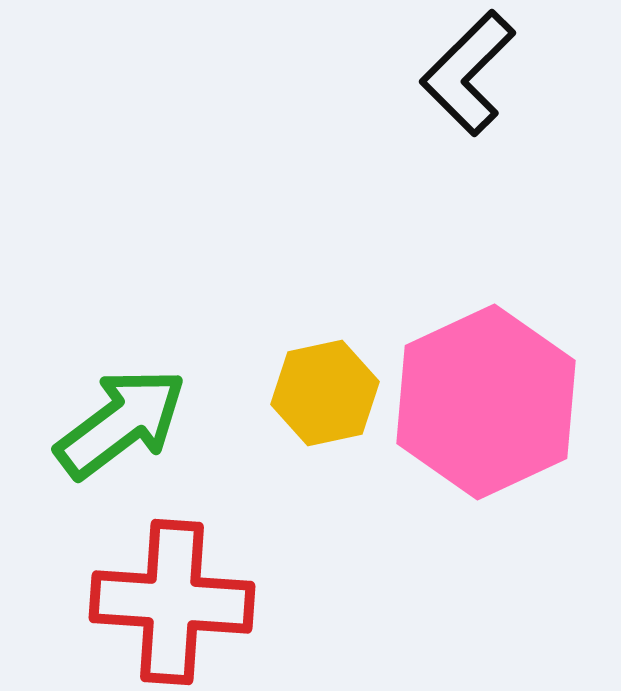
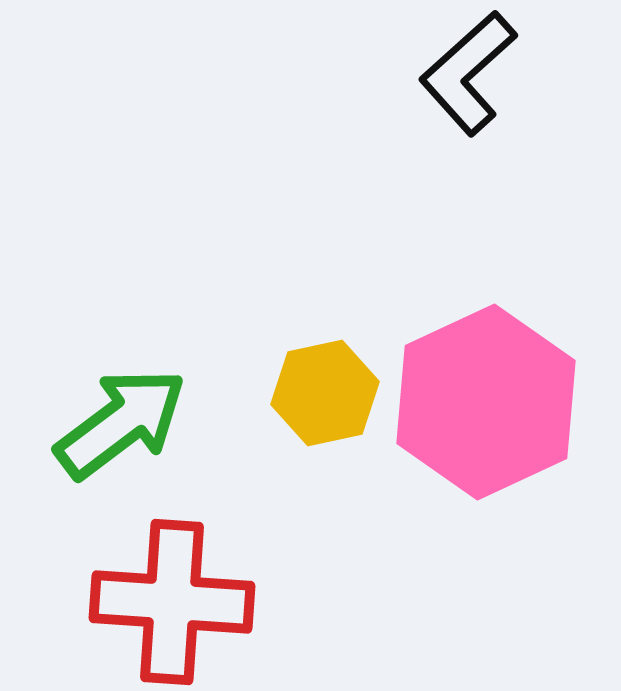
black L-shape: rotated 3 degrees clockwise
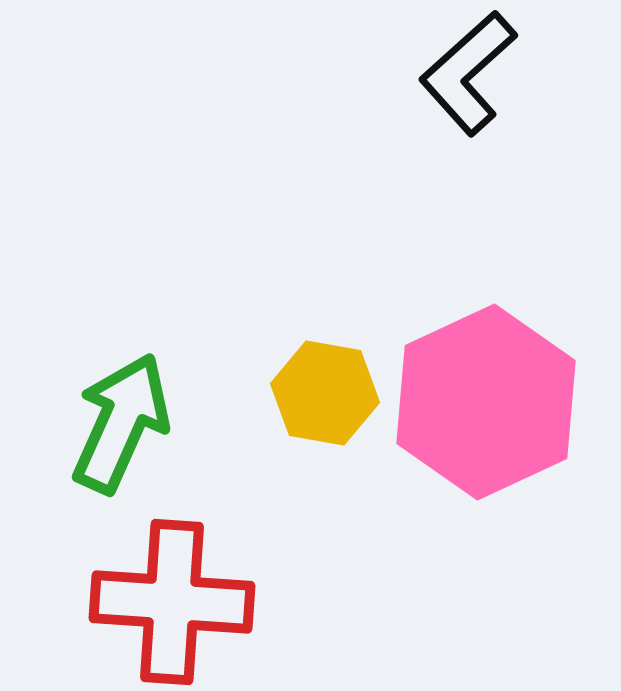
yellow hexagon: rotated 22 degrees clockwise
green arrow: rotated 29 degrees counterclockwise
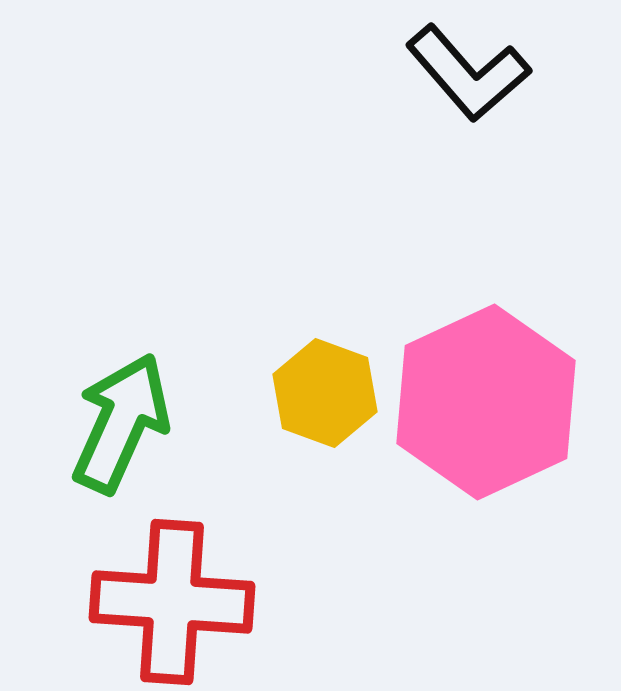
black L-shape: rotated 89 degrees counterclockwise
yellow hexagon: rotated 10 degrees clockwise
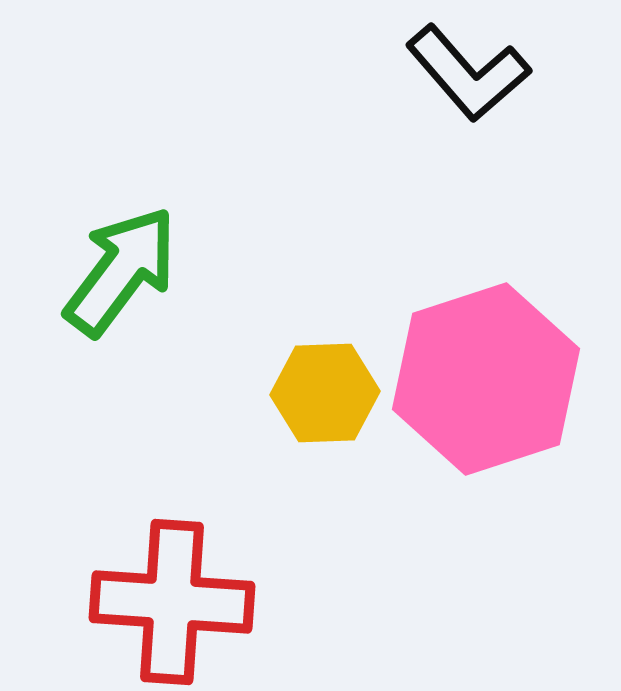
yellow hexagon: rotated 22 degrees counterclockwise
pink hexagon: moved 23 px up; rotated 7 degrees clockwise
green arrow: moved 152 px up; rotated 13 degrees clockwise
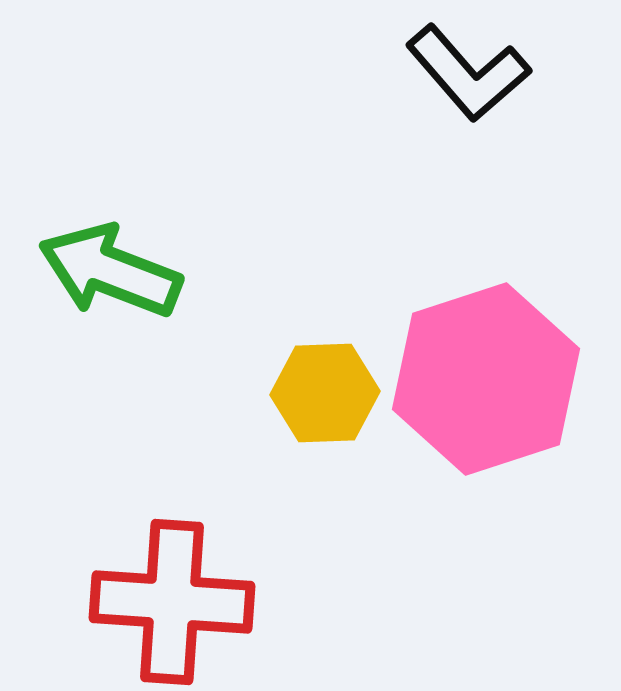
green arrow: moved 11 px left; rotated 106 degrees counterclockwise
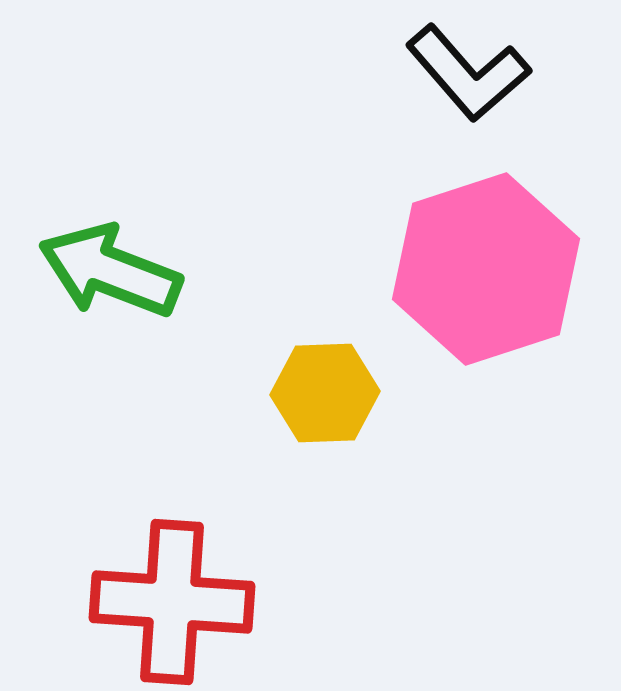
pink hexagon: moved 110 px up
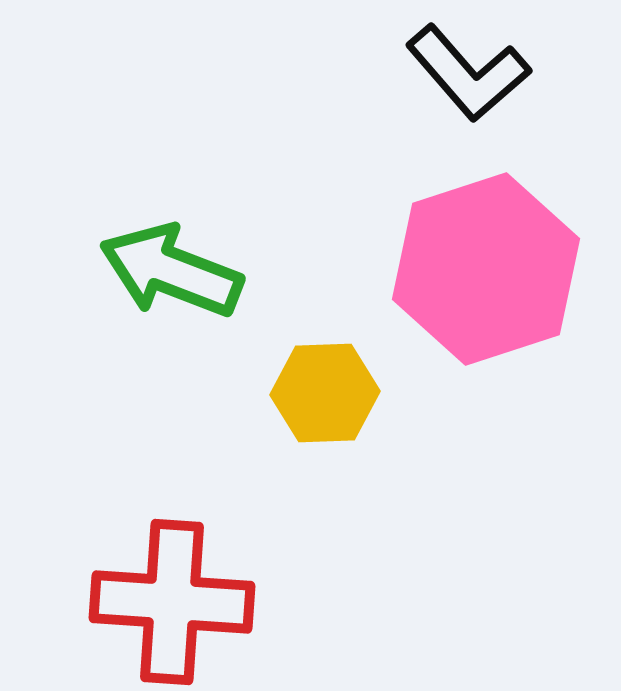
green arrow: moved 61 px right
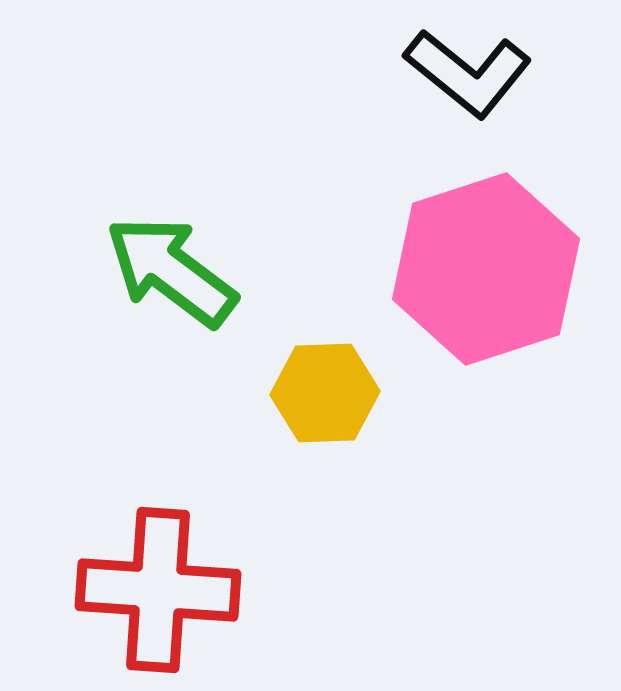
black L-shape: rotated 10 degrees counterclockwise
green arrow: rotated 16 degrees clockwise
red cross: moved 14 px left, 12 px up
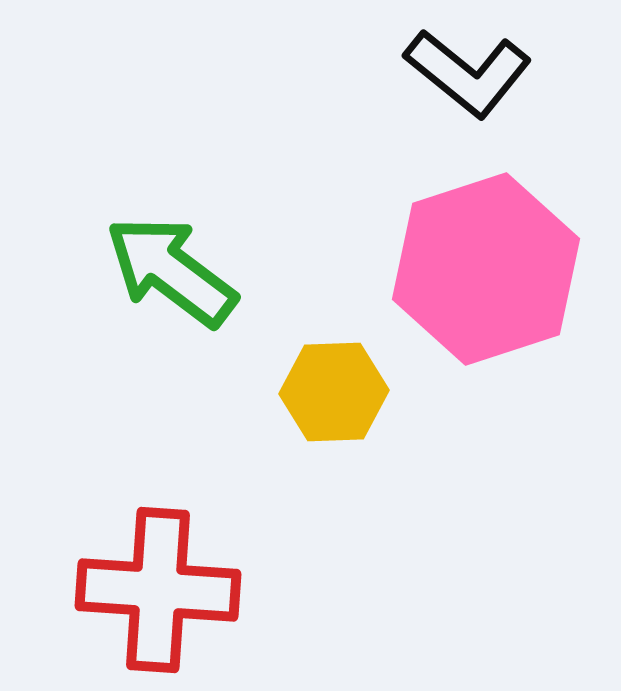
yellow hexagon: moved 9 px right, 1 px up
